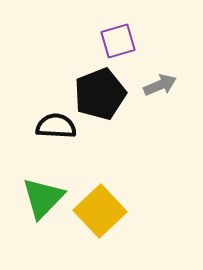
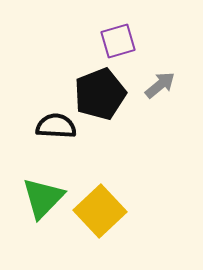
gray arrow: rotated 16 degrees counterclockwise
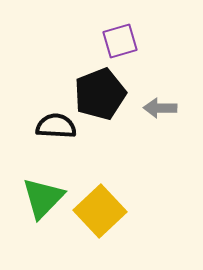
purple square: moved 2 px right
gray arrow: moved 23 px down; rotated 140 degrees counterclockwise
